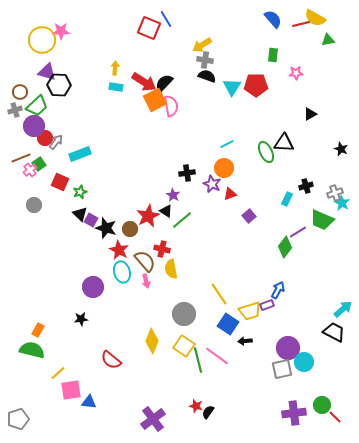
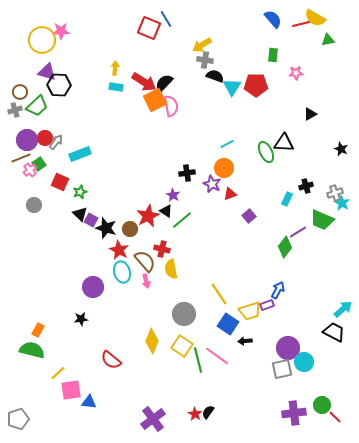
black semicircle at (207, 76): moved 8 px right
purple circle at (34, 126): moved 7 px left, 14 px down
yellow square at (184, 346): moved 2 px left
red star at (196, 406): moved 1 px left, 8 px down; rotated 16 degrees clockwise
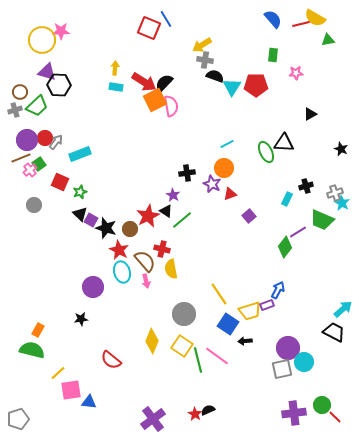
black semicircle at (208, 412): moved 2 px up; rotated 32 degrees clockwise
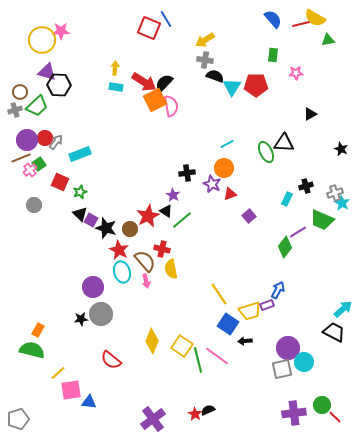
yellow arrow at (202, 45): moved 3 px right, 5 px up
gray circle at (184, 314): moved 83 px left
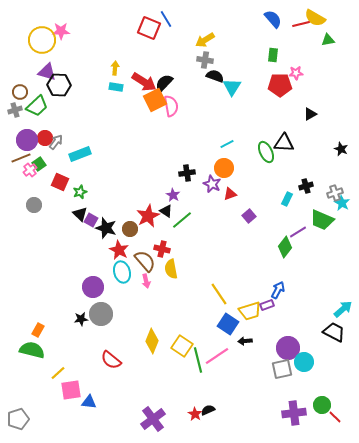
red pentagon at (256, 85): moved 24 px right
pink line at (217, 356): rotated 70 degrees counterclockwise
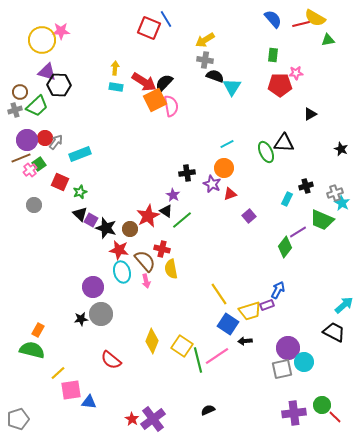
red star at (119, 250): rotated 18 degrees counterclockwise
cyan arrow at (343, 309): moved 1 px right, 4 px up
red star at (195, 414): moved 63 px left, 5 px down
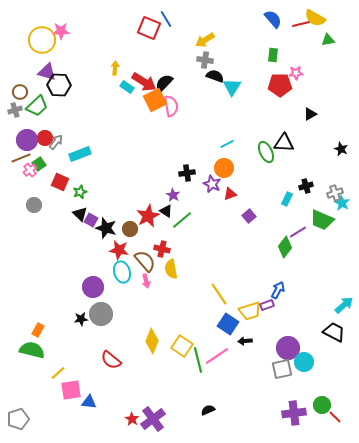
cyan rectangle at (116, 87): moved 11 px right; rotated 24 degrees clockwise
